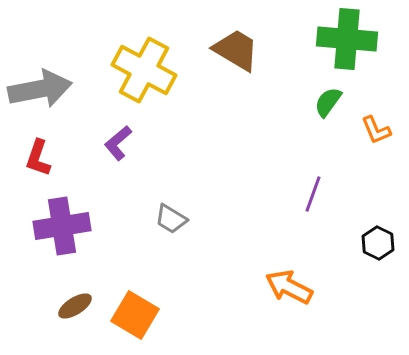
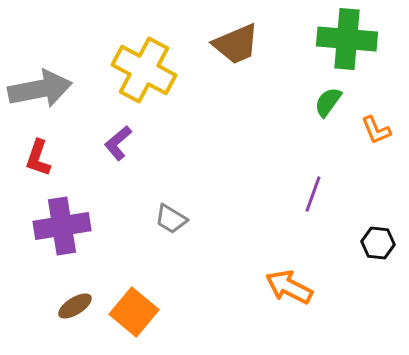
brown trapezoid: moved 6 px up; rotated 126 degrees clockwise
black hexagon: rotated 20 degrees counterclockwise
orange square: moved 1 px left, 3 px up; rotated 9 degrees clockwise
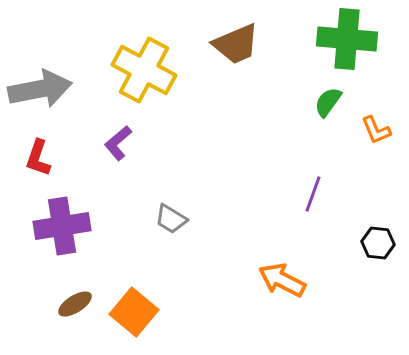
orange arrow: moved 7 px left, 7 px up
brown ellipse: moved 2 px up
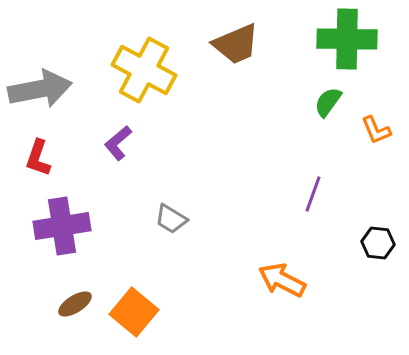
green cross: rotated 4 degrees counterclockwise
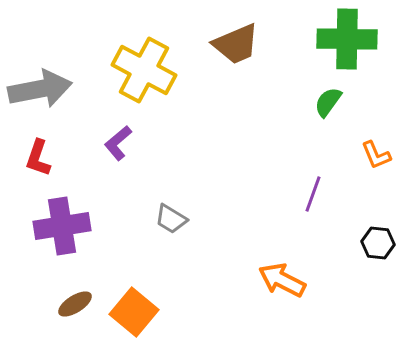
orange L-shape: moved 25 px down
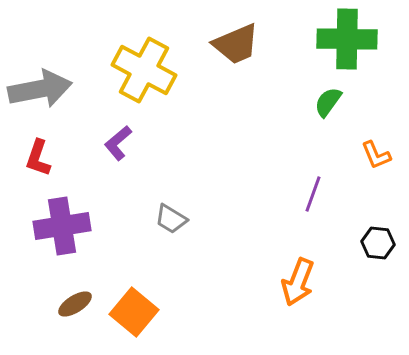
orange arrow: moved 16 px right, 2 px down; rotated 96 degrees counterclockwise
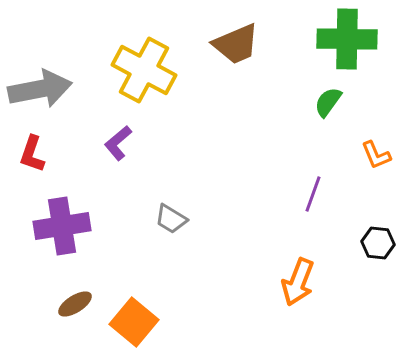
red L-shape: moved 6 px left, 4 px up
orange square: moved 10 px down
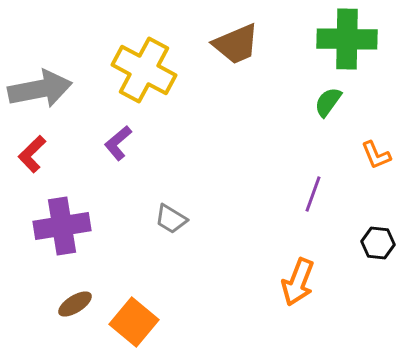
red L-shape: rotated 27 degrees clockwise
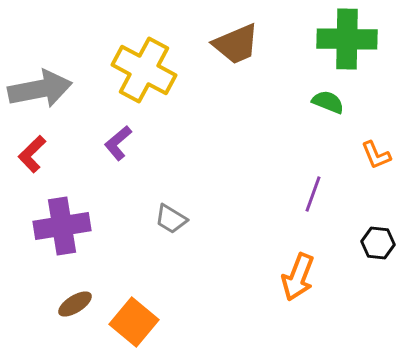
green semicircle: rotated 76 degrees clockwise
orange arrow: moved 5 px up
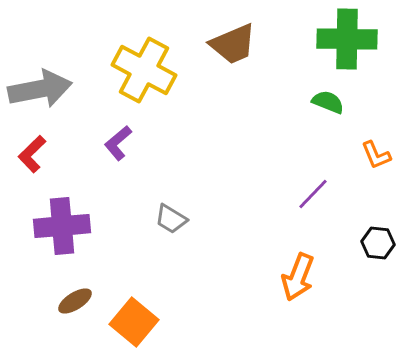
brown trapezoid: moved 3 px left
purple line: rotated 24 degrees clockwise
purple cross: rotated 4 degrees clockwise
brown ellipse: moved 3 px up
